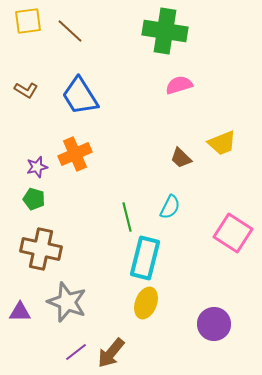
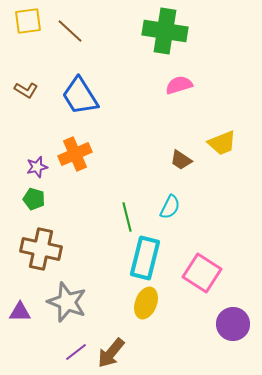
brown trapezoid: moved 2 px down; rotated 10 degrees counterclockwise
pink square: moved 31 px left, 40 px down
purple circle: moved 19 px right
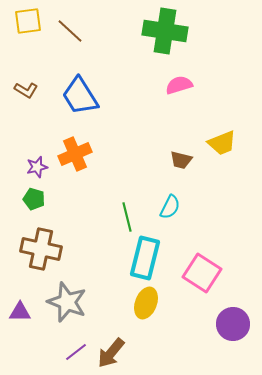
brown trapezoid: rotated 20 degrees counterclockwise
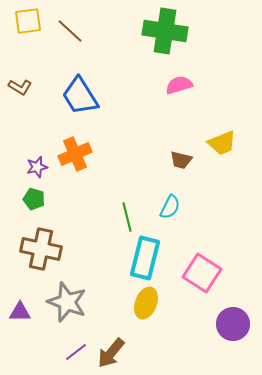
brown L-shape: moved 6 px left, 3 px up
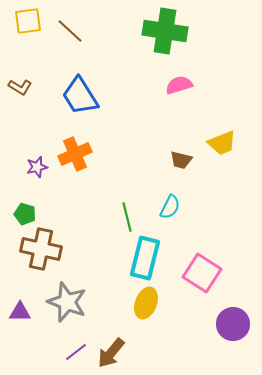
green pentagon: moved 9 px left, 15 px down
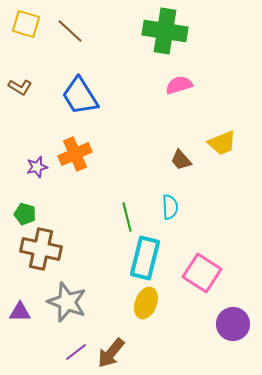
yellow square: moved 2 px left, 3 px down; rotated 24 degrees clockwise
brown trapezoid: rotated 35 degrees clockwise
cyan semicircle: rotated 30 degrees counterclockwise
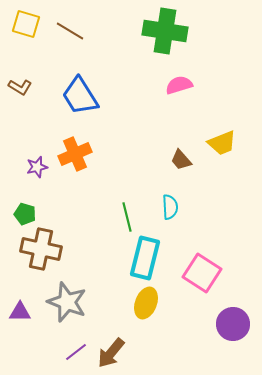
brown line: rotated 12 degrees counterclockwise
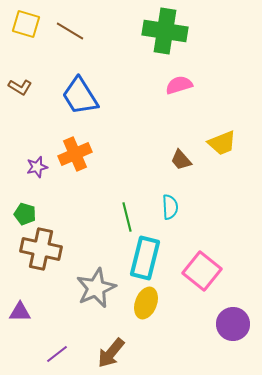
pink square: moved 2 px up; rotated 6 degrees clockwise
gray star: moved 29 px right, 14 px up; rotated 27 degrees clockwise
purple line: moved 19 px left, 2 px down
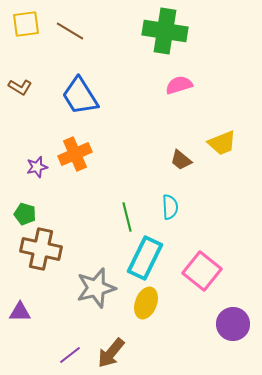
yellow square: rotated 24 degrees counterclockwise
brown trapezoid: rotated 10 degrees counterclockwise
cyan rectangle: rotated 12 degrees clockwise
gray star: rotated 9 degrees clockwise
purple line: moved 13 px right, 1 px down
